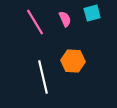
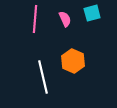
pink line: moved 3 px up; rotated 36 degrees clockwise
orange hexagon: rotated 20 degrees clockwise
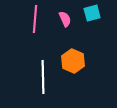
white line: rotated 12 degrees clockwise
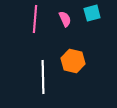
orange hexagon: rotated 10 degrees counterclockwise
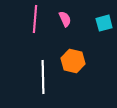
cyan square: moved 12 px right, 10 px down
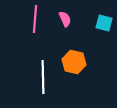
cyan square: rotated 30 degrees clockwise
orange hexagon: moved 1 px right, 1 px down
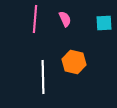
cyan square: rotated 18 degrees counterclockwise
